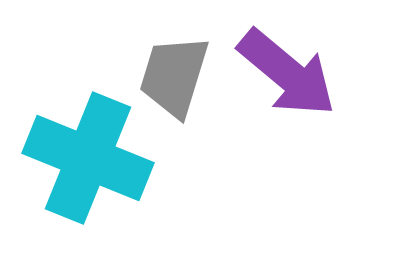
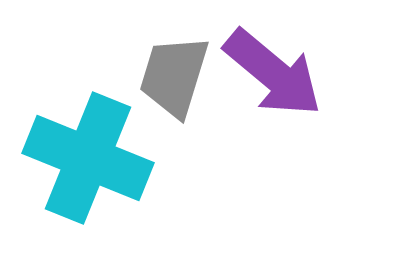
purple arrow: moved 14 px left
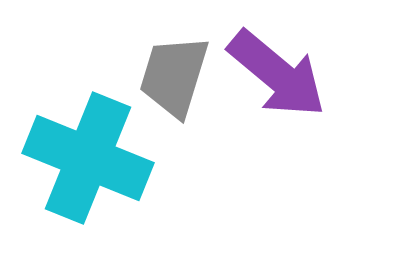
purple arrow: moved 4 px right, 1 px down
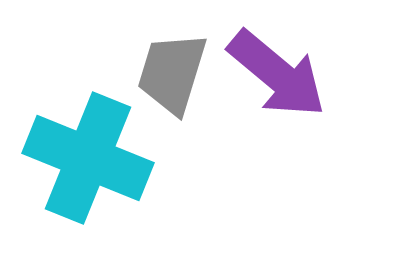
gray trapezoid: moved 2 px left, 3 px up
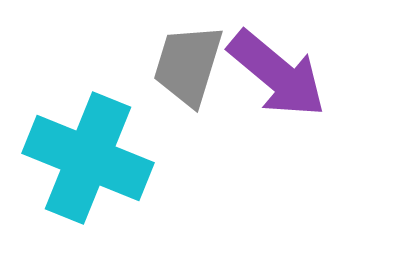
gray trapezoid: moved 16 px right, 8 px up
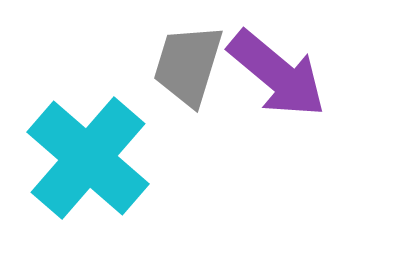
cyan cross: rotated 19 degrees clockwise
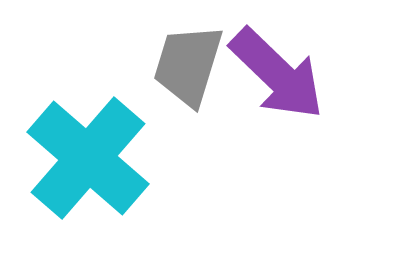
purple arrow: rotated 4 degrees clockwise
